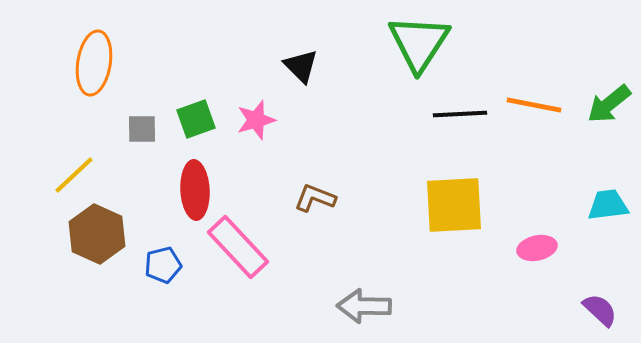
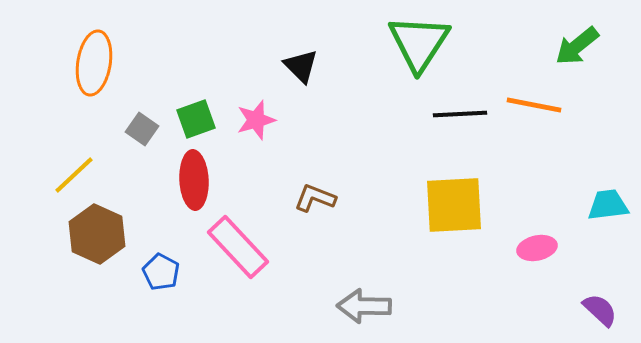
green arrow: moved 32 px left, 58 px up
gray square: rotated 36 degrees clockwise
red ellipse: moved 1 px left, 10 px up
blue pentagon: moved 2 px left, 7 px down; rotated 30 degrees counterclockwise
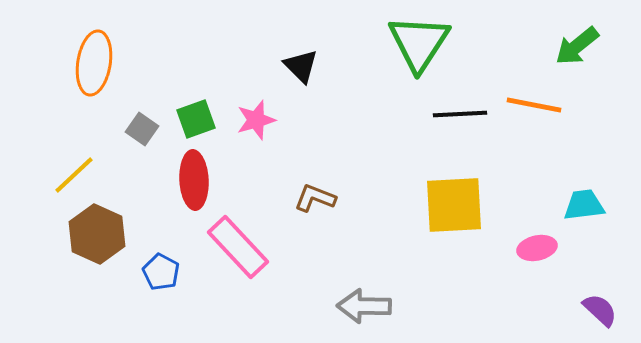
cyan trapezoid: moved 24 px left
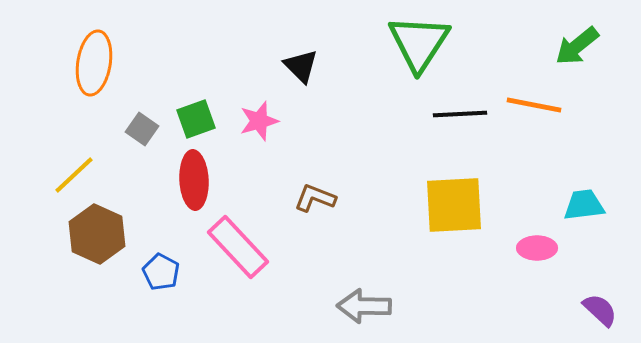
pink star: moved 3 px right, 1 px down
pink ellipse: rotated 12 degrees clockwise
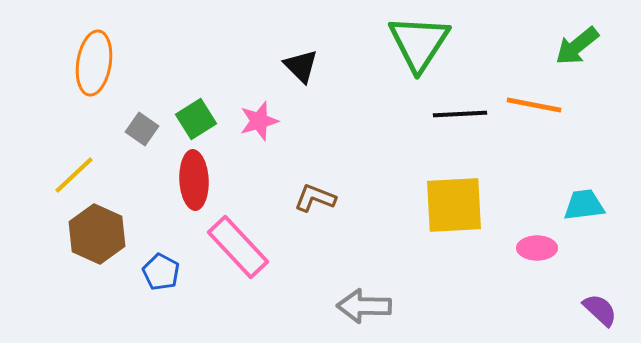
green square: rotated 12 degrees counterclockwise
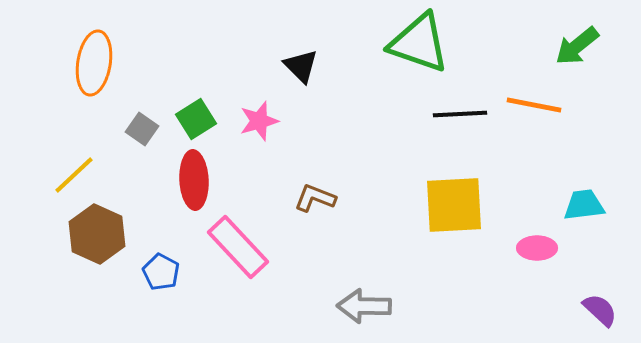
green triangle: rotated 44 degrees counterclockwise
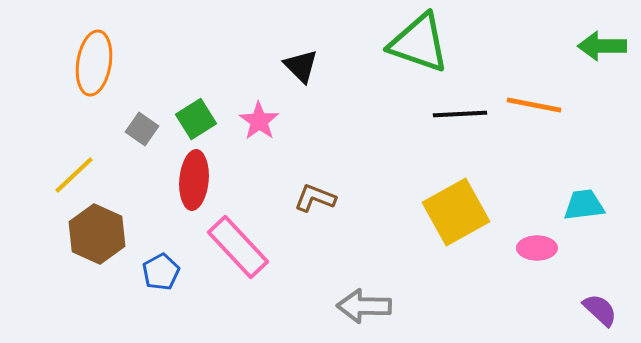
green arrow: moved 25 px right; rotated 39 degrees clockwise
pink star: rotated 21 degrees counterclockwise
red ellipse: rotated 8 degrees clockwise
yellow square: moved 2 px right, 7 px down; rotated 26 degrees counterclockwise
blue pentagon: rotated 15 degrees clockwise
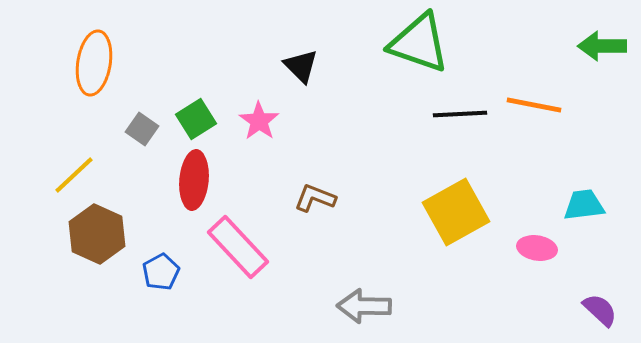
pink ellipse: rotated 9 degrees clockwise
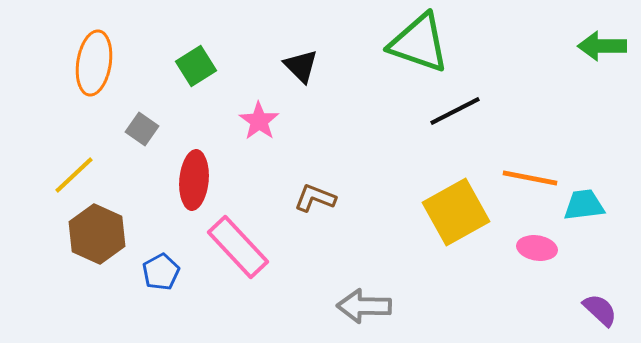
orange line: moved 4 px left, 73 px down
black line: moved 5 px left, 3 px up; rotated 24 degrees counterclockwise
green square: moved 53 px up
